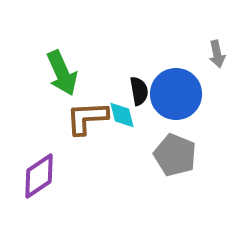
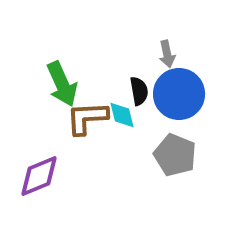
gray arrow: moved 50 px left
green arrow: moved 11 px down
blue circle: moved 3 px right
purple diamond: rotated 12 degrees clockwise
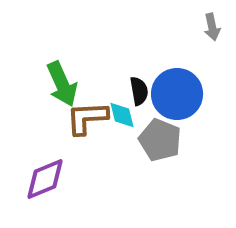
gray arrow: moved 45 px right, 27 px up
blue circle: moved 2 px left
gray pentagon: moved 15 px left, 15 px up
purple diamond: moved 6 px right, 3 px down
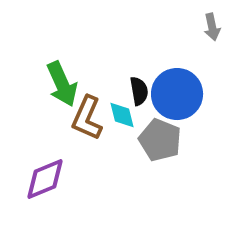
brown L-shape: rotated 63 degrees counterclockwise
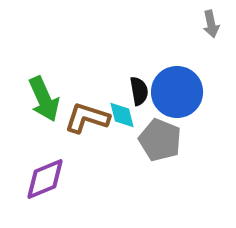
gray arrow: moved 1 px left, 3 px up
green arrow: moved 18 px left, 15 px down
blue circle: moved 2 px up
brown L-shape: rotated 84 degrees clockwise
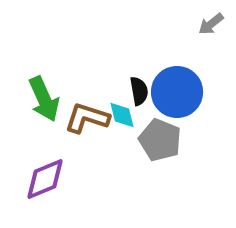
gray arrow: rotated 64 degrees clockwise
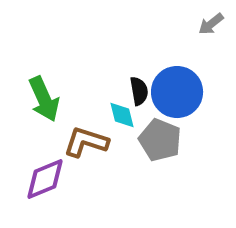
brown L-shape: moved 1 px left, 24 px down
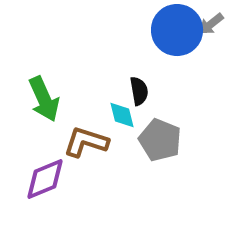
blue circle: moved 62 px up
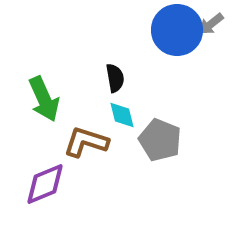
black semicircle: moved 24 px left, 13 px up
purple diamond: moved 5 px down
